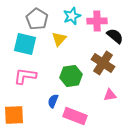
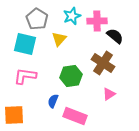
pink triangle: moved 1 px left, 1 px up; rotated 24 degrees counterclockwise
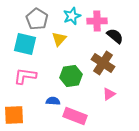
blue semicircle: rotated 72 degrees clockwise
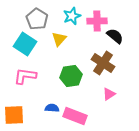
cyan square: rotated 20 degrees clockwise
blue semicircle: moved 1 px left, 7 px down
